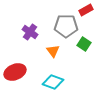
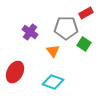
red rectangle: moved 3 px down
gray pentagon: moved 2 px down
red ellipse: rotated 40 degrees counterclockwise
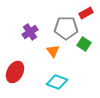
purple cross: rotated 21 degrees clockwise
cyan diamond: moved 4 px right
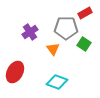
red rectangle: moved 1 px left
orange triangle: moved 2 px up
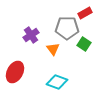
gray pentagon: moved 1 px right
purple cross: moved 1 px right, 3 px down
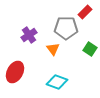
red rectangle: moved 1 px up; rotated 16 degrees counterclockwise
gray pentagon: moved 1 px left
purple cross: moved 2 px left
green square: moved 6 px right, 5 px down
